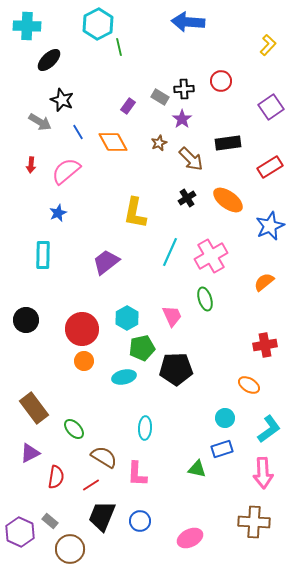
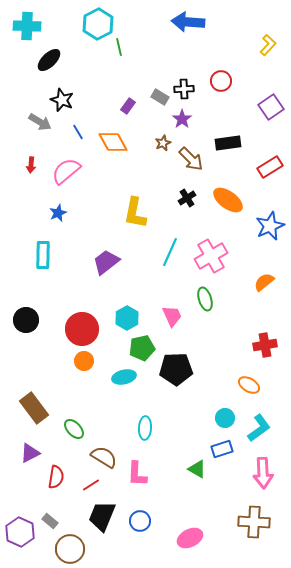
brown star at (159, 143): moved 4 px right
cyan L-shape at (269, 429): moved 10 px left, 1 px up
green triangle at (197, 469): rotated 18 degrees clockwise
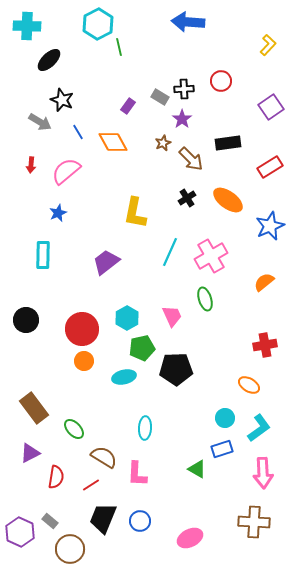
black trapezoid at (102, 516): moved 1 px right, 2 px down
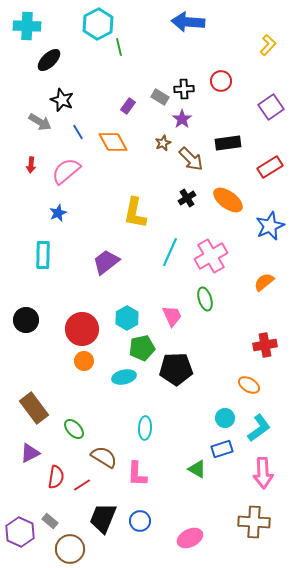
red line at (91, 485): moved 9 px left
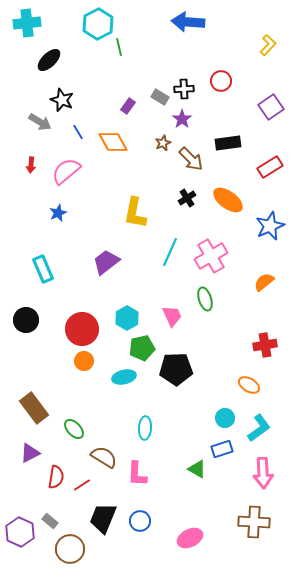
cyan cross at (27, 26): moved 3 px up; rotated 8 degrees counterclockwise
cyan rectangle at (43, 255): moved 14 px down; rotated 24 degrees counterclockwise
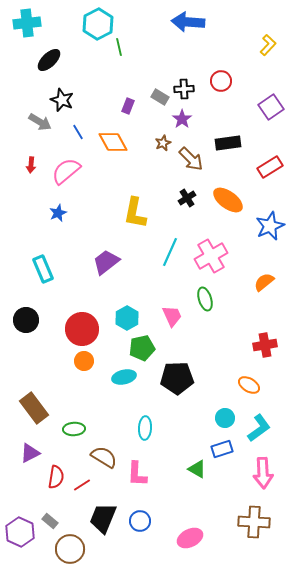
purple rectangle at (128, 106): rotated 14 degrees counterclockwise
black pentagon at (176, 369): moved 1 px right, 9 px down
green ellipse at (74, 429): rotated 50 degrees counterclockwise
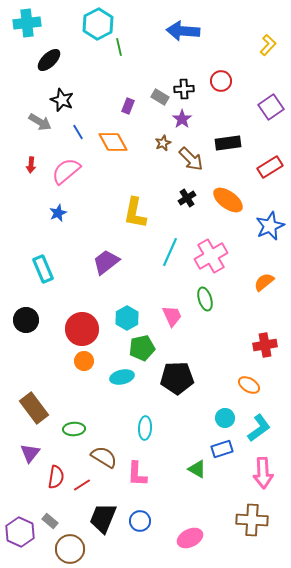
blue arrow at (188, 22): moved 5 px left, 9 px down
cyan ellipse at (124, 377): moved 2 px left
purple triangle at (30, 453): rotated 25 degrees counterclockwise
brown cross at (254, 522): moved 2 px left, 2 px up
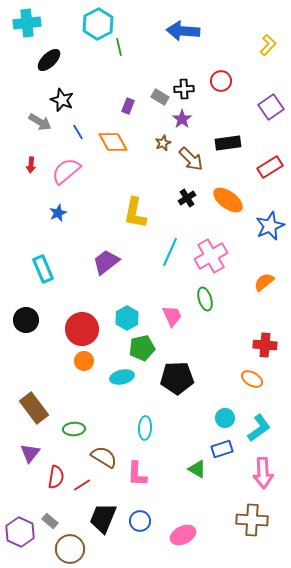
red cross at (265, 345): rotated 15 degrees clockwise
orange ellipse at (249, 385): moved 3 px right, 6 px up
pink ellipse at (190, 538): moved 7 px left, 3 px up
